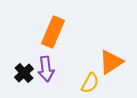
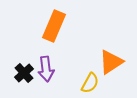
orange rectangle: moved 1 px right, 6 px up
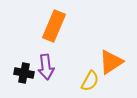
purple arrow: moved 2 px up
black cross: rotated 36 degrees counterclockwise
yellow semicircle: moved 2 px up
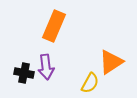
yellow semicircle: moved 2 px down
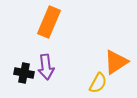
orange rectangle: moved 5 px left, 4 px up
orange triangle: moved 5 px right
yellow semicircle: moved 8 px right
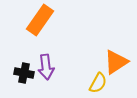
orange rectangle: moved 9 px left, 2 px up; rotated 12 degrees clockwise
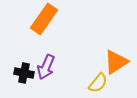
orange rectangle: moved 4 px right, 1 px up
purple arrow: rotated 30 degrees clockwise
yellow semicircle: rotated 10 degrees clockwise
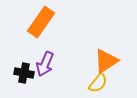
orange rectangle: moved 3 px left, 3 px down
orange triangle: moved 10 px left, 1 px up
purple arrow: moved 1 px left, 3 px up
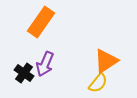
black cross: rotated 24 degrees clockwise
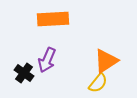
orange rectangle: moved 12 px right, 3 px up; rotated 52 degrees clockwise
purple arrow: moved 2 px right, 4 px up
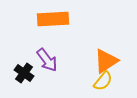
purple arrow: rotated 60 degrees counterclockwise
yellow semicircle: moved 5 px right, 2 px up
